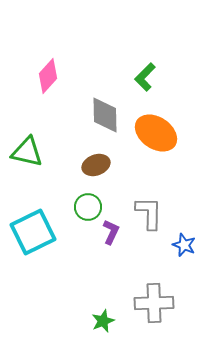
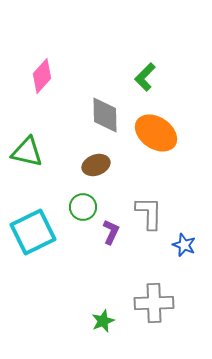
pink diamond: moved 6 px left
green circle: moved 5 px left
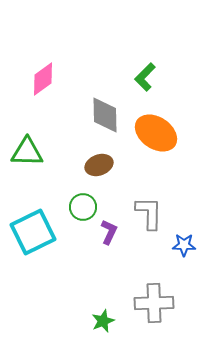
pink diamond: moved 1 px right, 3 px down; rotated 12 degrees clockwise
green triangle: rotated 12 degrees counterclockwise
brown ellipse: moved 3 px right
purple L-shape: moved 2 px left
blue star: rotated 20 degrees counterclockwise
